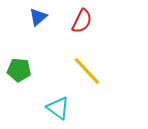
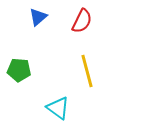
yellow line: rotated 28 degrees clockwise
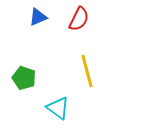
blue triangle: rotated 18 degrees clockwise
red semicircle: moved 3 px left, 2 px up
green pentagon: moved 5 px right, 8 px down; rotated 15 degrees clockwise
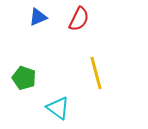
yellow line: moved 9 px right, 2 px down
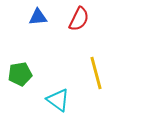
blue triangle: rotated 18 degrees clockwise
green pentagon: moved 4 px left, 4 px up; rotated 30 degrees counterclockwise
cyan triangle: moved 8 px up
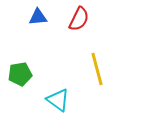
yellow line: moved 1 px right, 4 px up
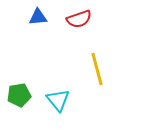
red semicircle: rotated 45 degrees clockwise
green pentagon: moved 1 px left, 21 px down
cyan triangle: rotated 15 degrees clockwise
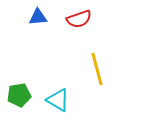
cyan triangle: rotated 20 degrees counterclockwise
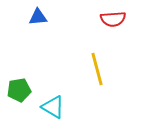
red semicircle: moved 34 px right; rotated 15 degrees clockwise
green pentagon: moved 5 px up
cyan triangle: moved 5 px left, 7 px down
